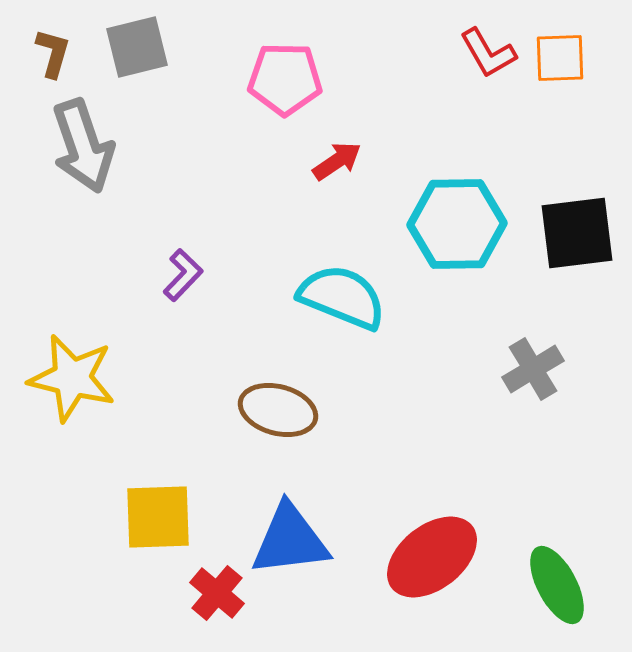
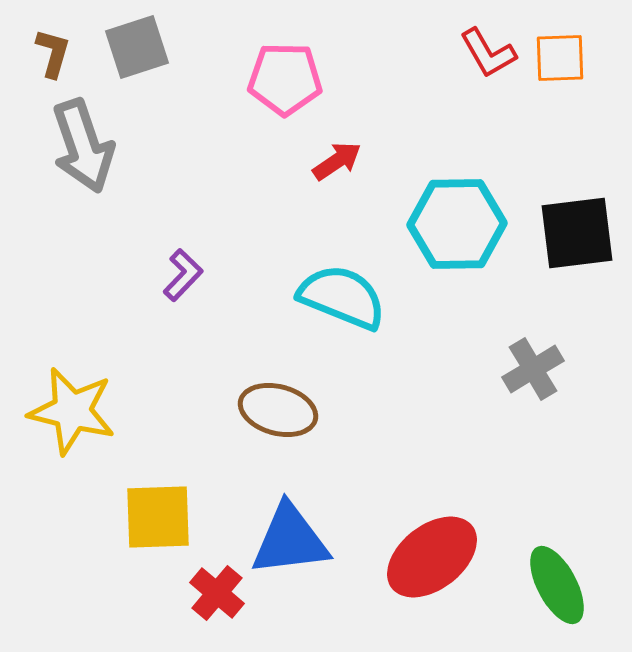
gray square: rotated 4 degrees counterclockwise
yellow star: moved 33 px down
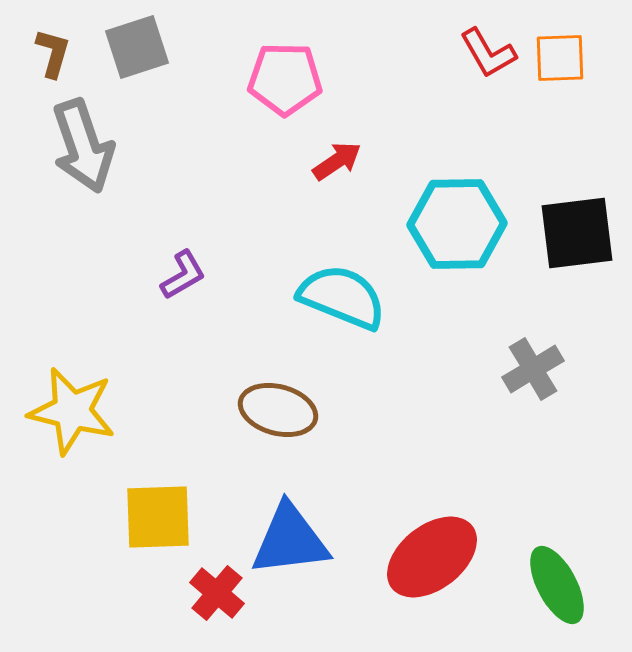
purple L-shape: rotated 16 degrees clockwise
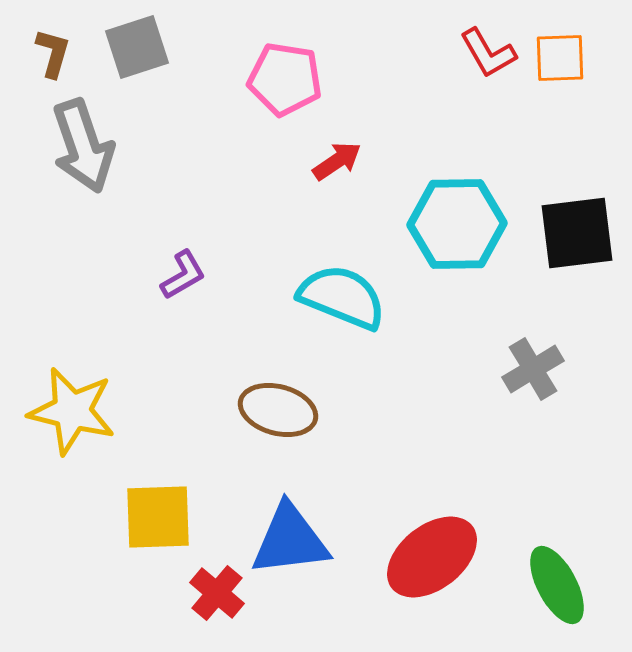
pink pentagon: rotated 8 degrees clockwise
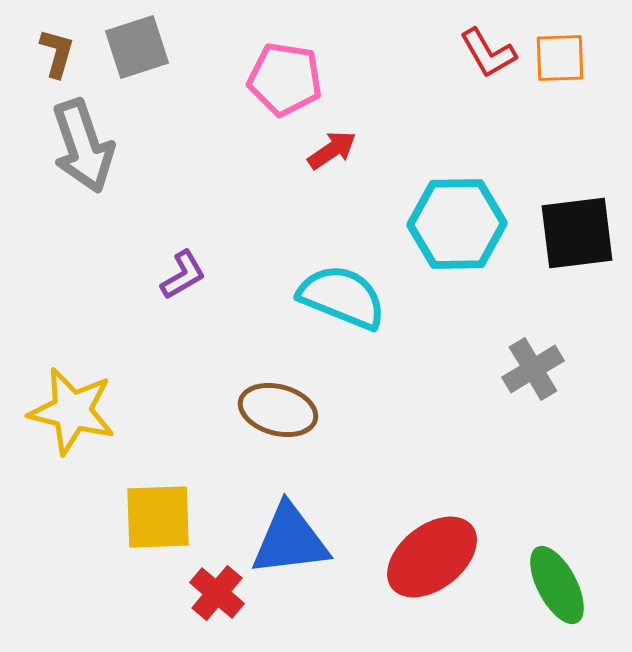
brown L-shape: moved 4 px right
red arrow: moved 5 px left, 11 px up
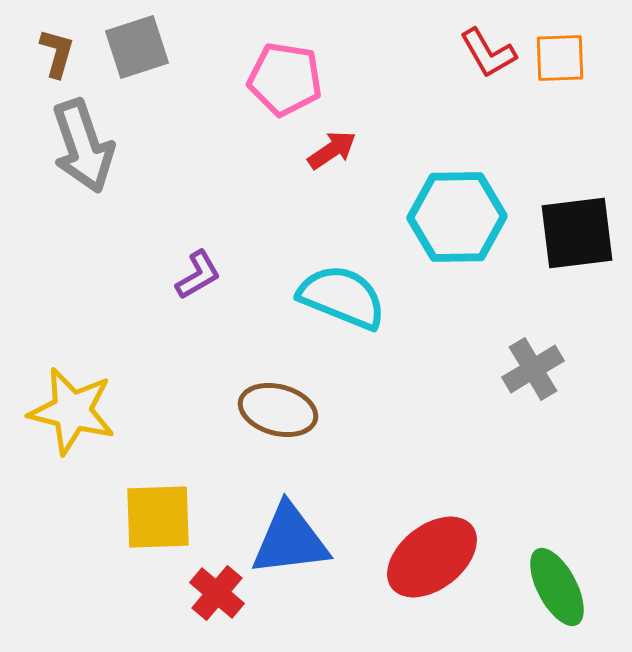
cyan hexagon: moved 7 px up
purple L-shape: moved 15 px right
green ellipse: moved 2 px down
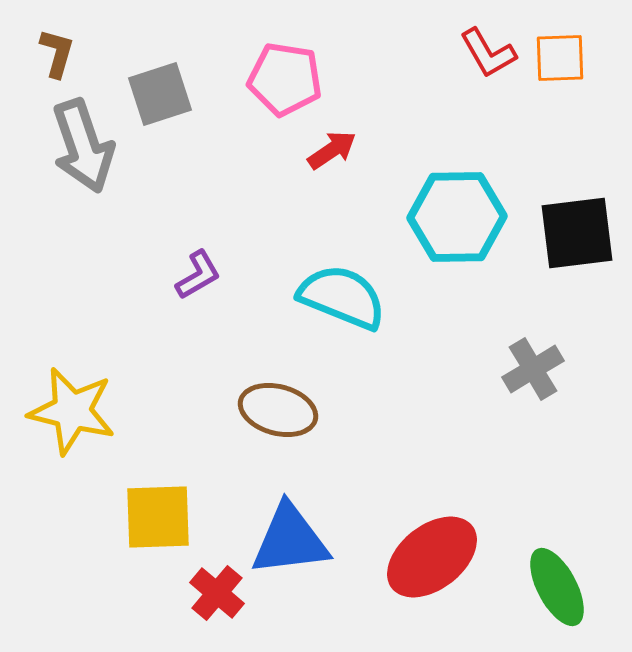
gray square: moved 23 px right, 47 px down
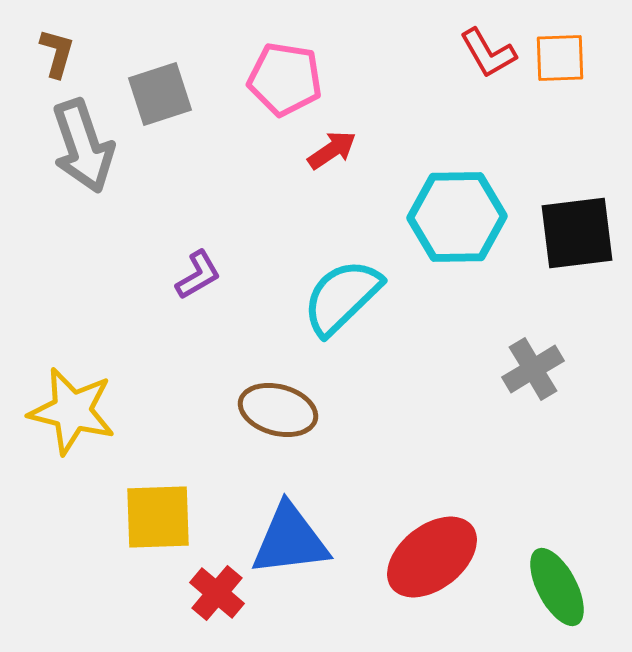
cyan semicircle: rotated 66 degrees counterclockwise
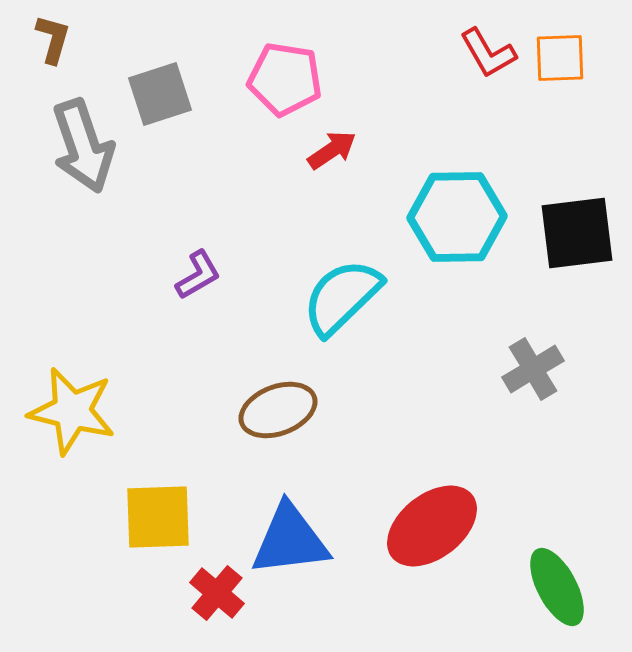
brown L-shape: moved 4 px left, 14 px up
brown ellipse: rotated 36 degrees counterclockwise
red ellipse: moved 31 px up
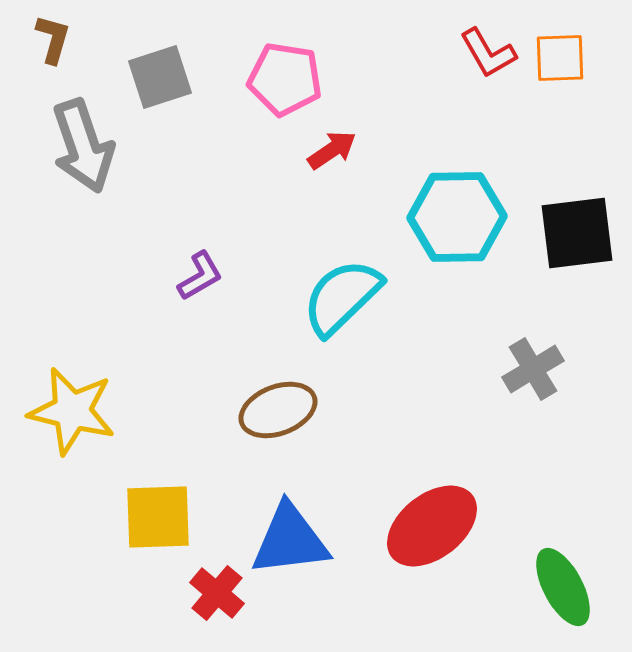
gray square: moved 17 px up
purple L-shape: moved 2 px right, 1 px down
green ellipse: moved 6 px right
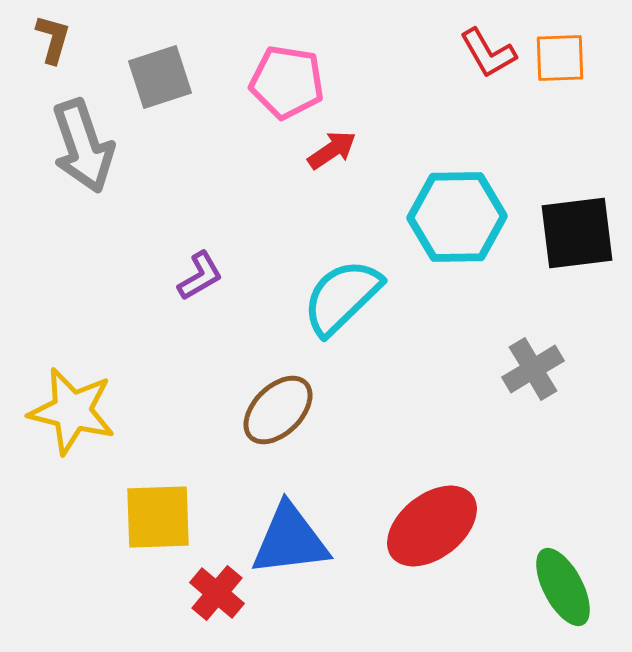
pink pentagon: moved 2 px right, 3 px down
brown ellipse: rotated 24 degrees counterclockwise
